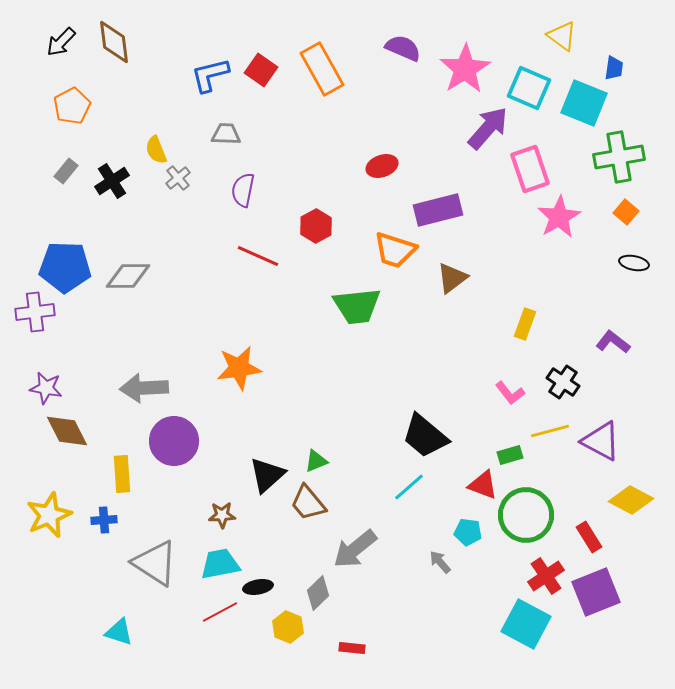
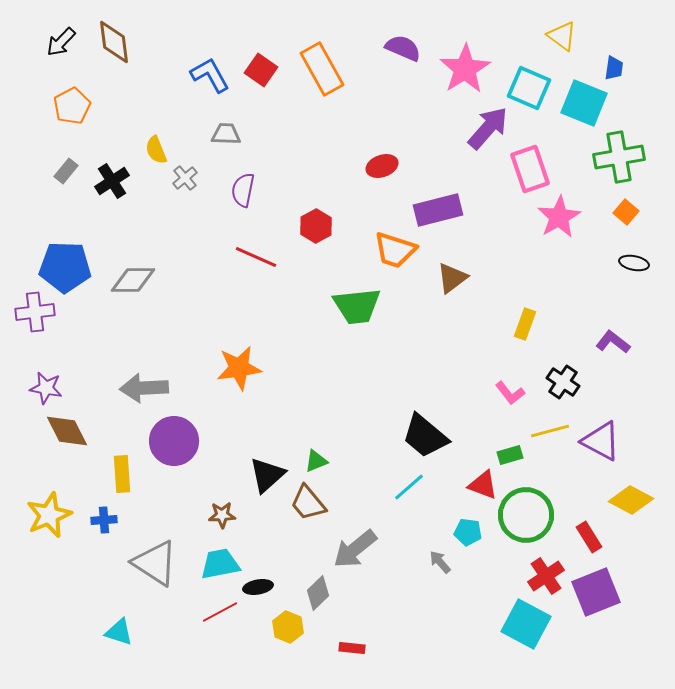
blue L-shape at (210, 75): rotated 75 degrees clockwise
gray cross at (178, 178): moved 7 px right
red line at (258, 256): moved 2 px left, 1 px down
gray diamond at (128, 276): moved 5 px right, 4 px down
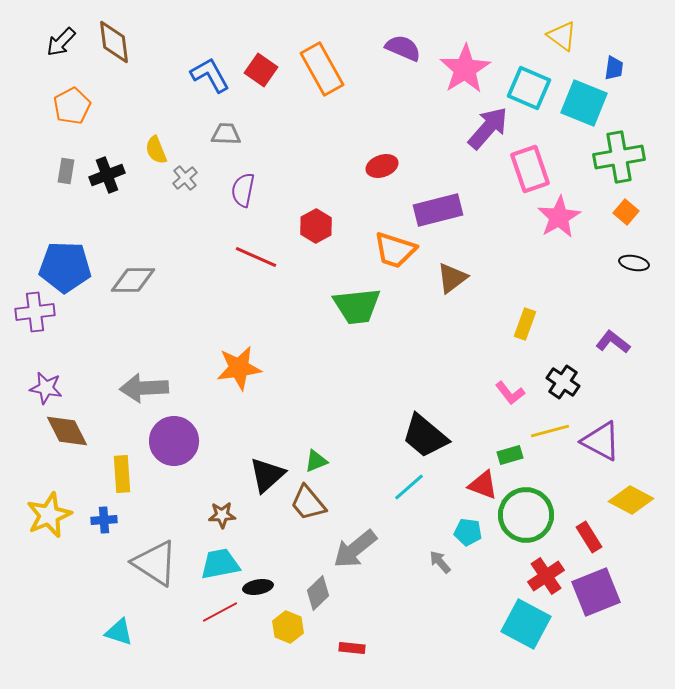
gray rectangle at (66, 171): rotated 30 degrees counterclockwise
black cross at (112, 181): moved 5 px left, 6 px up; rotated 12 degrees clockwise
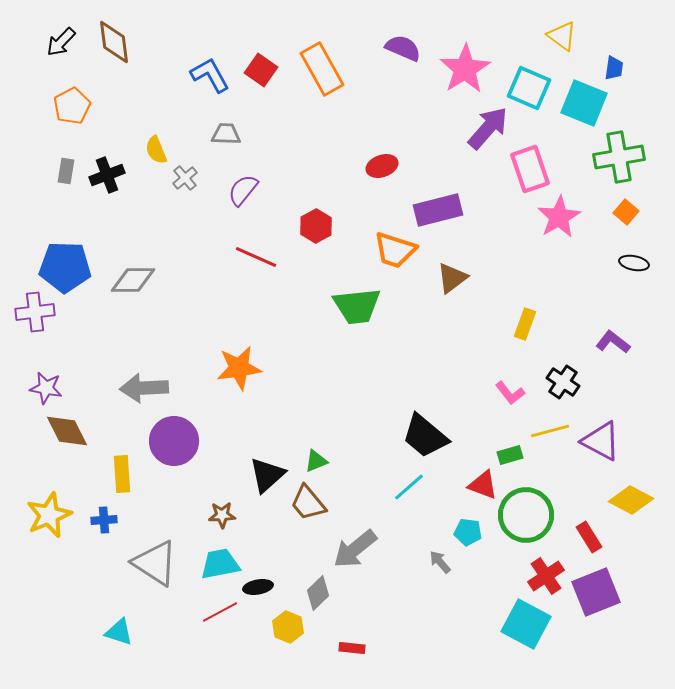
purple semicircle at (243, 190): rotated 28 degrees clockwise
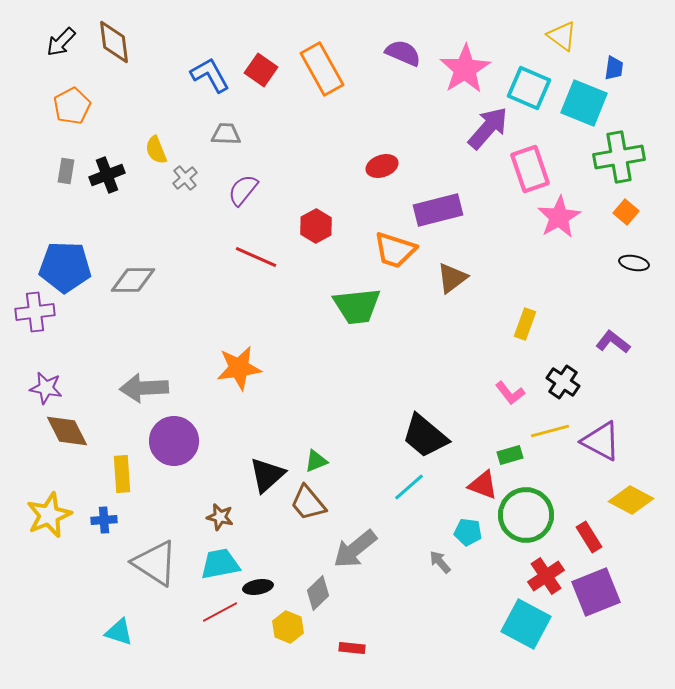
purple semicircle at (403, 48): moved 5 px down
brown star at (222, 515): moved 2 px left, 2 px down; rotated 16 degrees clockwise
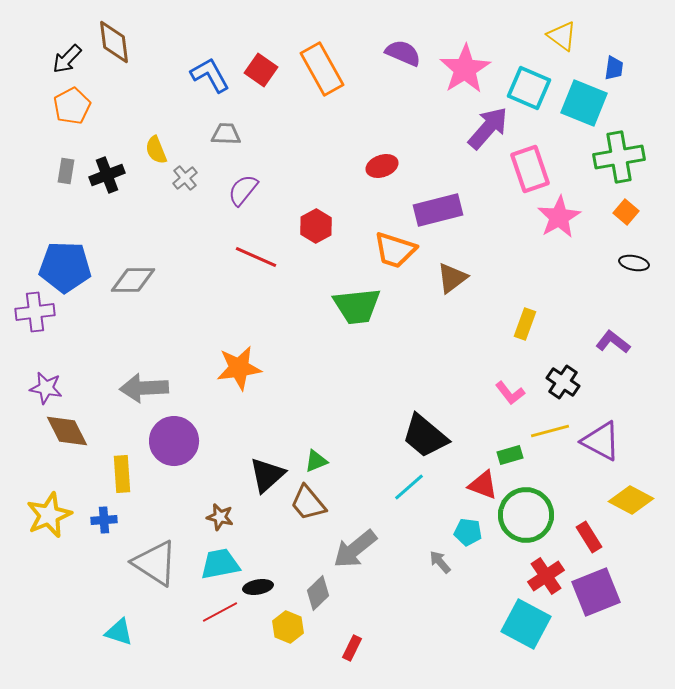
black arrow at (61, 42): moved 6 px right, 17 px down
red rectangle at (352, 648): rotated 70 degrees counterclockwise
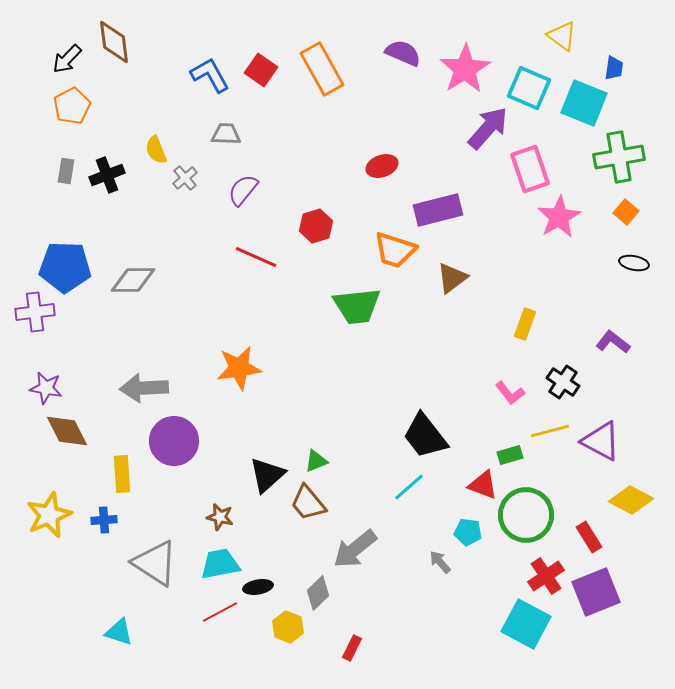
red hexagon at (316, 226): rotated 12 degrees clockwise
black trapezoid at (425, 436): rotated 12 degrees clockwise
